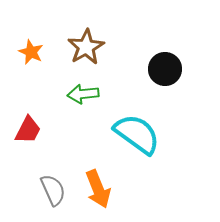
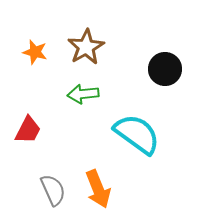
orange star: moved 4 px right; rotated 10 degrees counterclockwise
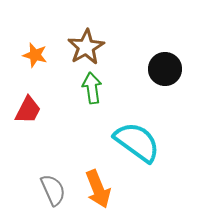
orange star: moved 3 px down
green arrow: moved 9 px right, 6 px up; rotated 88 degrees clockwise
red trapezoid: moved 20 px up
cyan semicircle: moved 8 px down
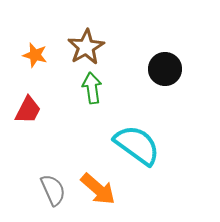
cyan semicircle: moved 3 px down
orange arrow: rotated 27 degrees counterclockwise
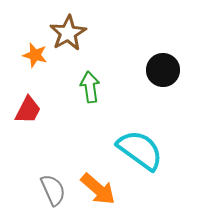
brown star: moved 18 px left, 14 px up
black circle: moved 2 px left, 1 px down
green arrow: moved 2 px left, 1 px up
cyan semicircle: moved 3 px right, 5 px down
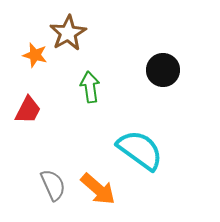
gray semicircle: moved 5 px up
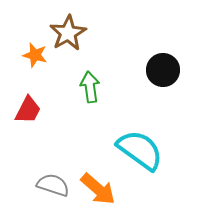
gray semicircle: rotated 48 degrees counterclockwise
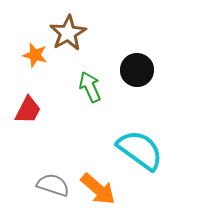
black circle: moved 26 px left
green arrow: rotated 16 degrees counterclockwise
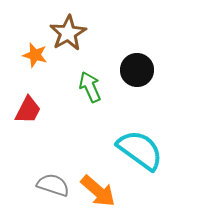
orange arrow: moved 2 px down
